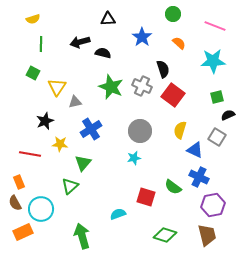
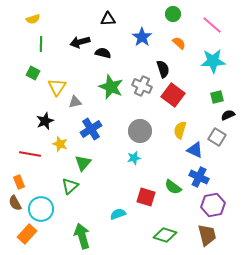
pink line at (215, 26): moved 3 px left, 1 px up; rotated 20 degrees clockwise
yellow star at (60, 144): rotated 14 degrees clockwise
orange rectangle at (23, 232): moved 4 px right, 2 px down; rotated 24 degrees counterclockwise
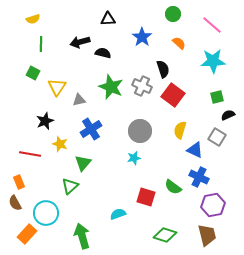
gray triangle at (75, 102): moved 4 px right, 2 px up
cyan circle at (41, 209): moved 5 px right, 4 px down
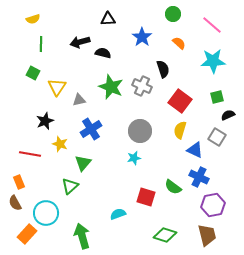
red square at (173, 95): moved 7 px right, 6 px down
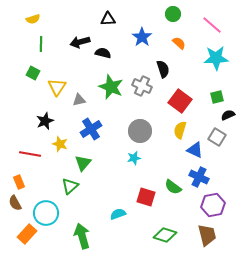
cyan star at (213, 61): moved 3 px right, 3 px up
